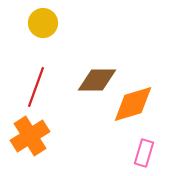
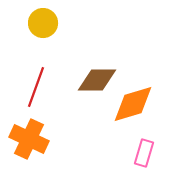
orange cross: moved 1 px left, 3 px down; rotated 33 degrees counterclockwise
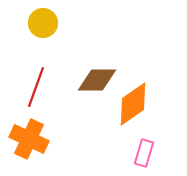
orange diamond: rotated 18 degrees counterclockwise
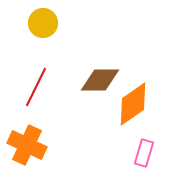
brown diamond: moved 3 px right
red line: rotated 6 degrees clockwise
orange cross: moved 2 px left, 6 px down
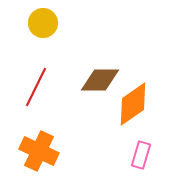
orange cross: moved 12 px right, 6 px down
pink rectangle: moved 3 px left, 2 px down
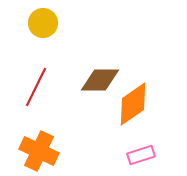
pink rectangle: rotated 56 degrees clockwise
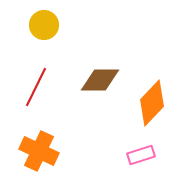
yellow circle: moved 1 px right, 2 px down
orange diamond: moved 19 px right, 1 px up; rotated 12 degrees counterclockwise
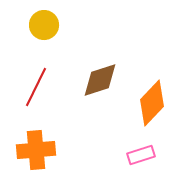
brown diamond: rotated 18 degrees counterclockwise
orange cross: moved 3 px left, 1 px up; rotated 30 degrees counterclockwise
